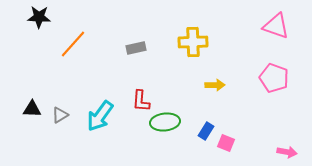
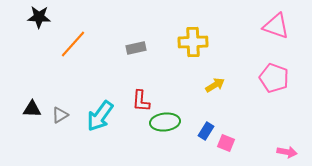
yellow arrow: rotated 30 degrees counterclockwise
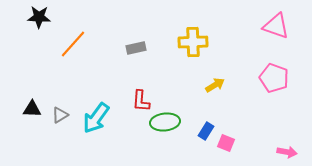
cyan arrow: moved 4 px left, 2 px down
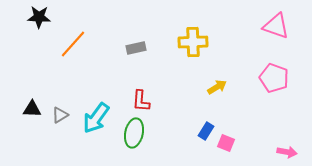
yellow arrow: moved 2 px right, 2 px down
green ellipse: moved 31 px left, 11 px down; rotated 72 degrees counterclockwise
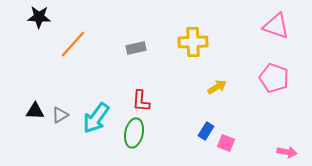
black triangle: moved 3 px right, 2 px down
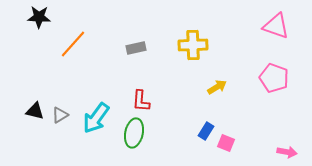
yellow cross: moved 3 px down
black triangle: rotated 12 degrees clockwise
